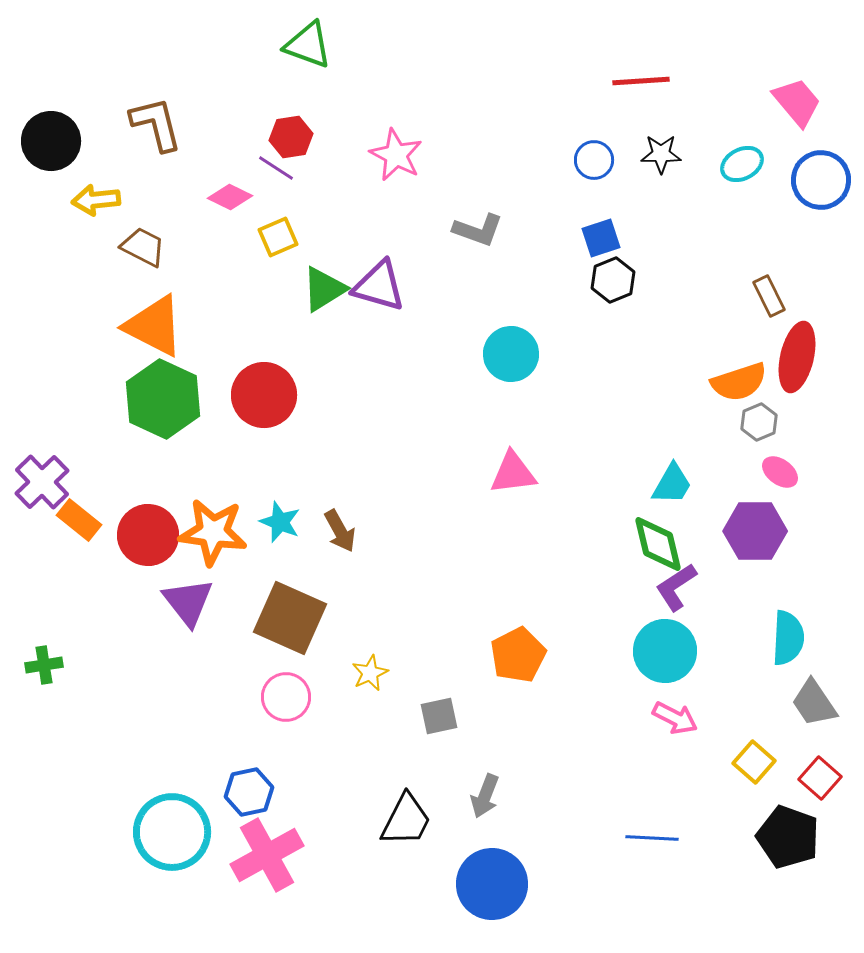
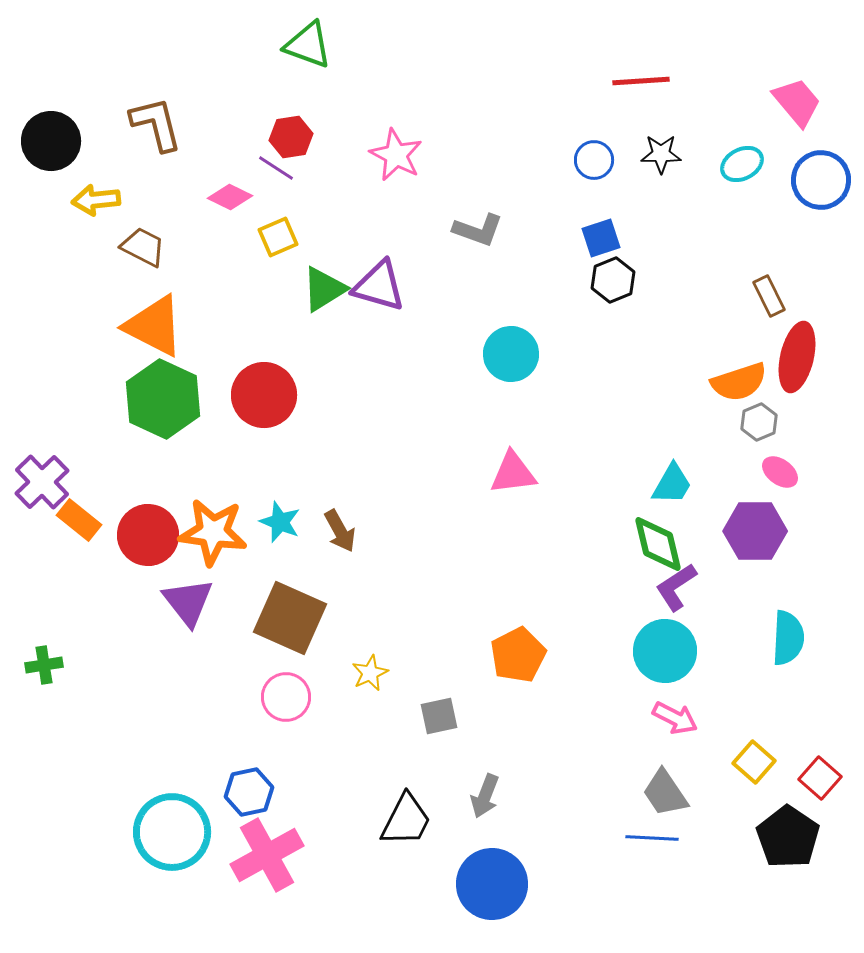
gray trapezoid at (814, 703): moved 149 px left, 90 px down
black pentagon at (788, 837): rotated 14 degrees clockwise
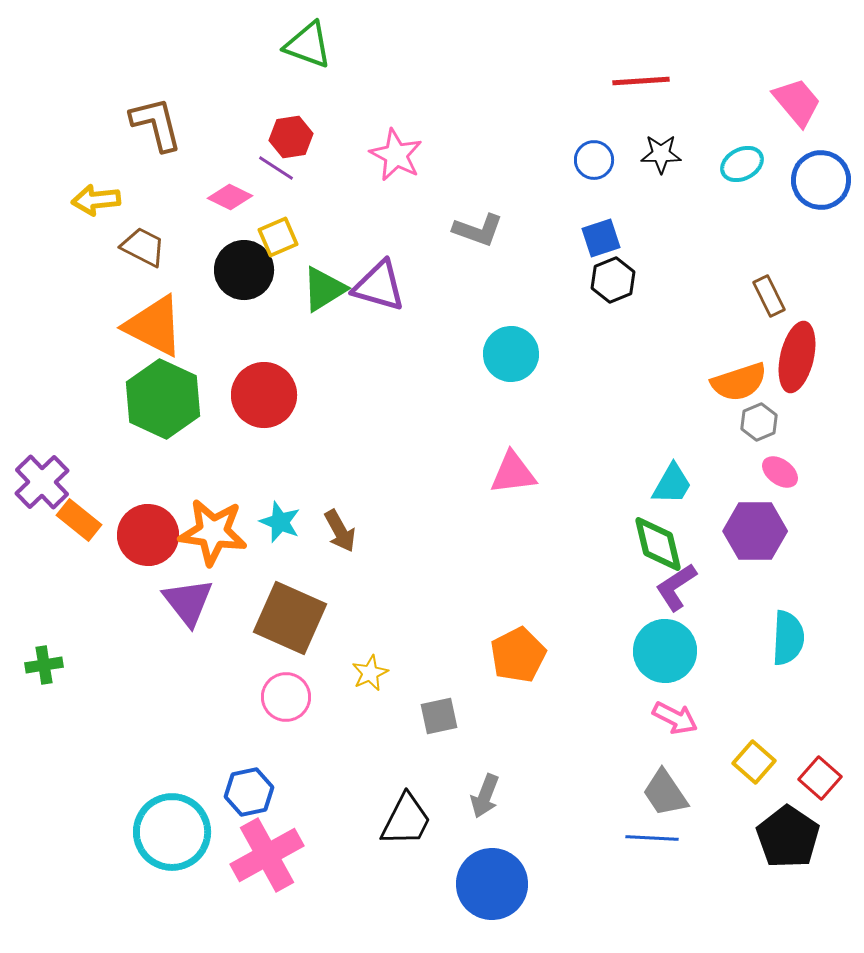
black circle at (51, 141): moved 193 px right, 129 px down
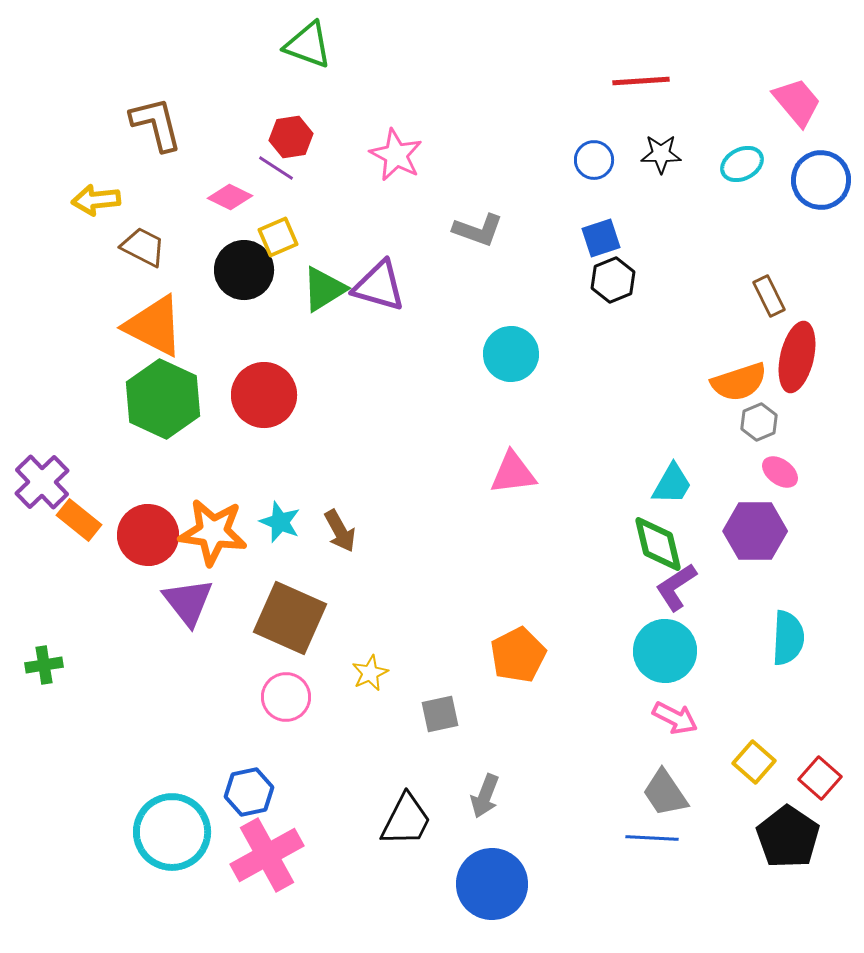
gray square at (439, 716): moved 1 px right, 2 px up
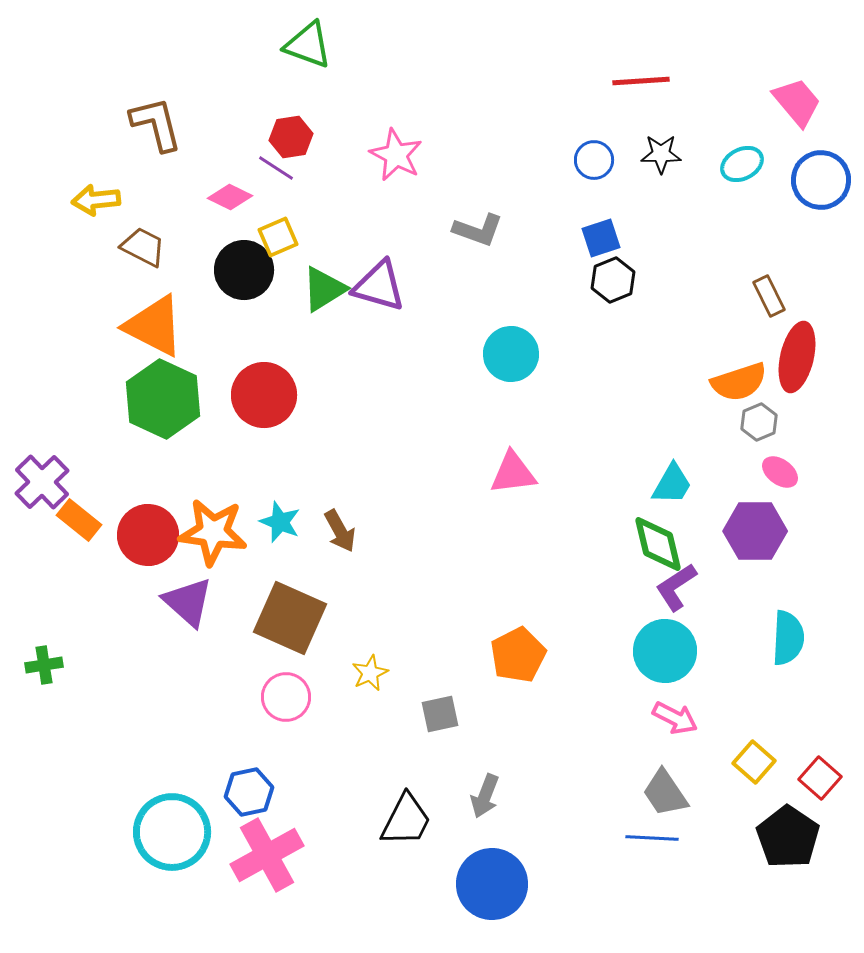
purple triangle at (188, 602): rotated 10 degrees counterclockwise
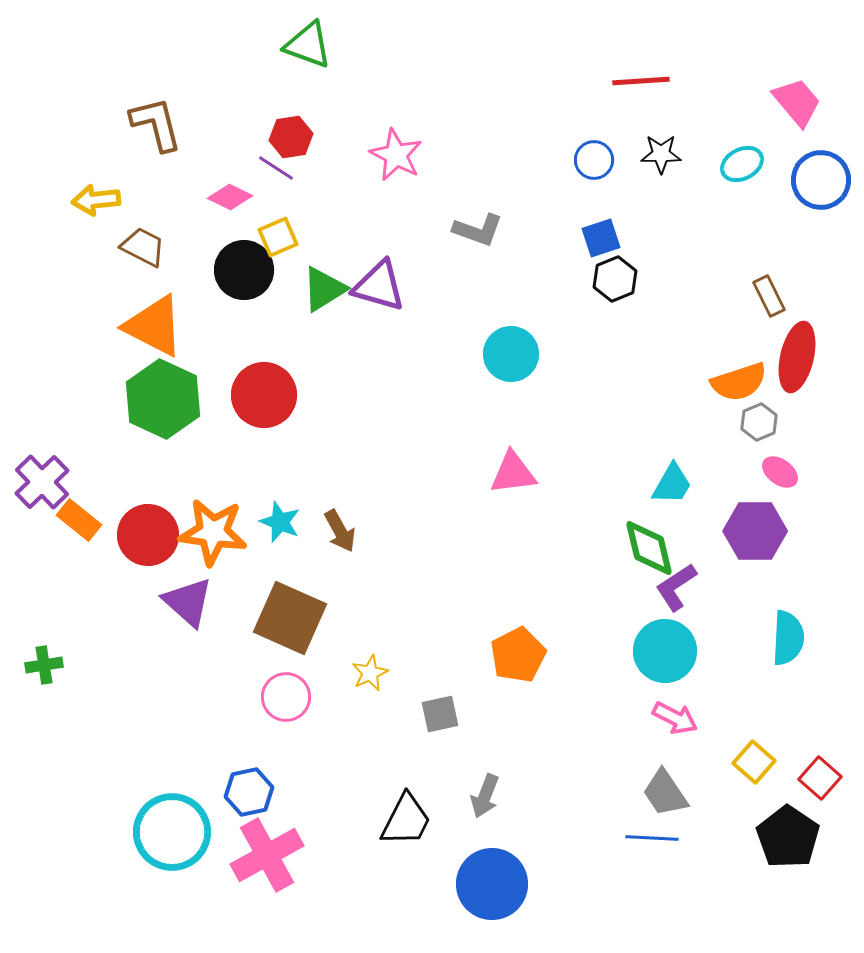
black hexagon at (613, 280): moved 2 px right, 1 px up
green diamond at (658, 544): moved 9 px left, 4 px down
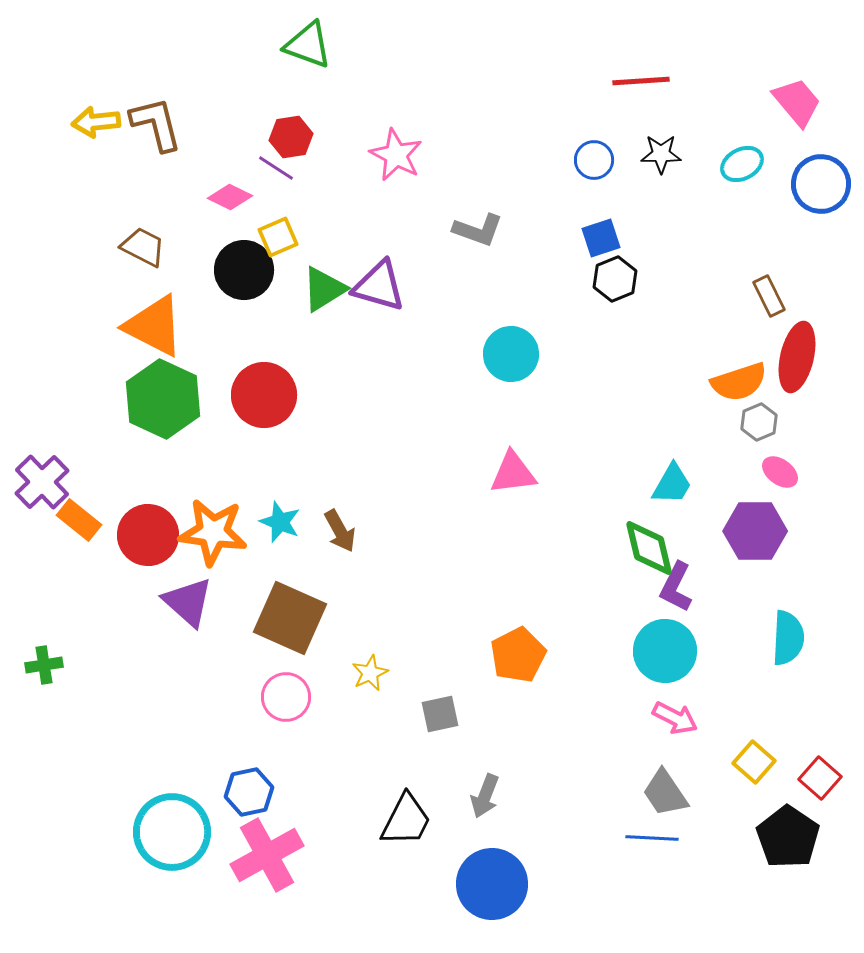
blue circle at (821, 180): moved 4 px down
yellow arrow at (96, 200): moved 78 px up
purple L-shape at (676, 587): rotated 30 degrees counterclockwise
